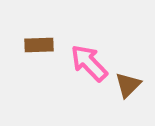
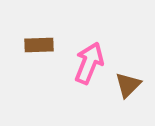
pink arrow: rotated 66 degrees clockwise
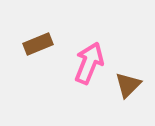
brown rectangle: moved 1 px left, 1 px up; rotated 20 degrees counterclockwise
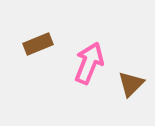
brown triangle: moved 3 px right, 1 px up
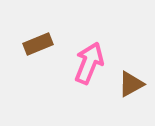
brown triangle: rotated 16 degrees clockwise
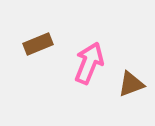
brown triangle: rotated 8 degrees clockwise
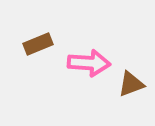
pink arrow: rotated 72 degrees clockwise
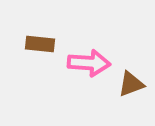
brown rectangle: moved 2 px right; rotated 28 degrees clockwise
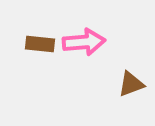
pink arrow: moved 5 px left, 21 px up; rotated 9 degrees counterclockwise
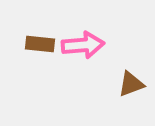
pink arrow: moved 1 px left, 3 px down
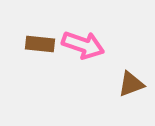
pink arrow: rotated 24 degrees clockwise
